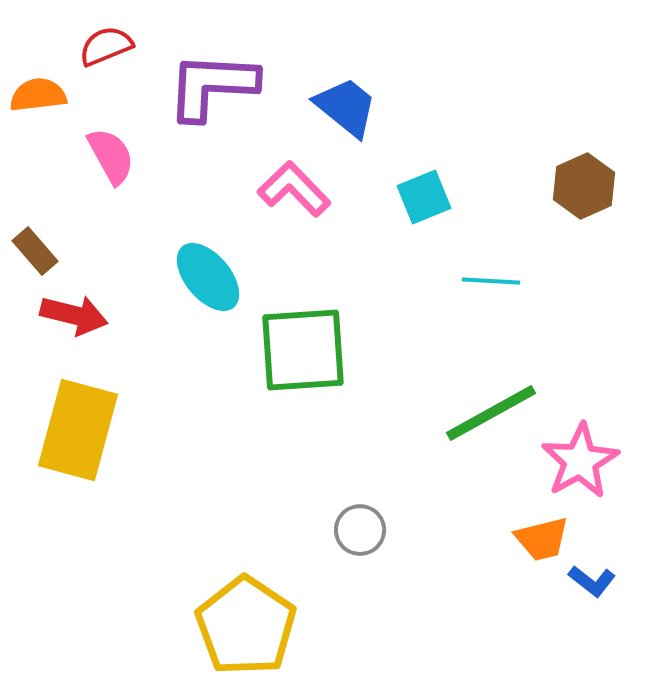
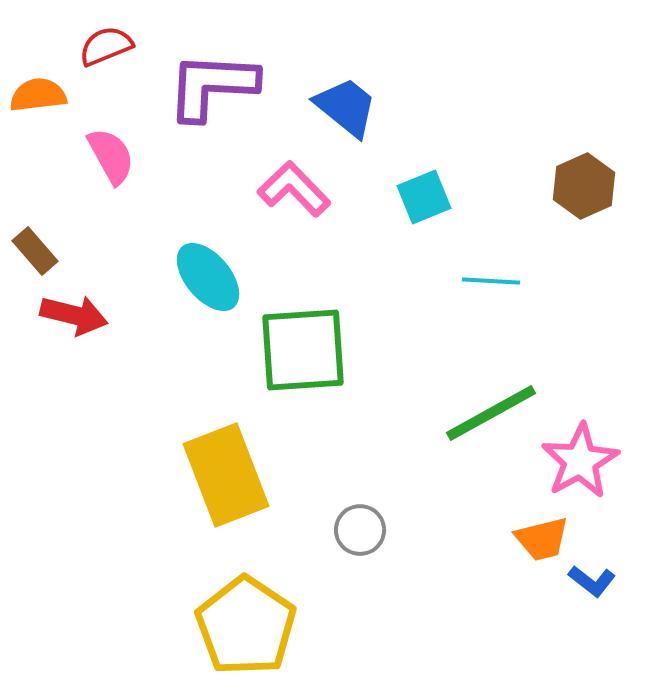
yellow rectangle: moved 148 px right, 45 px down; rotated 36 degrees counterclockwise
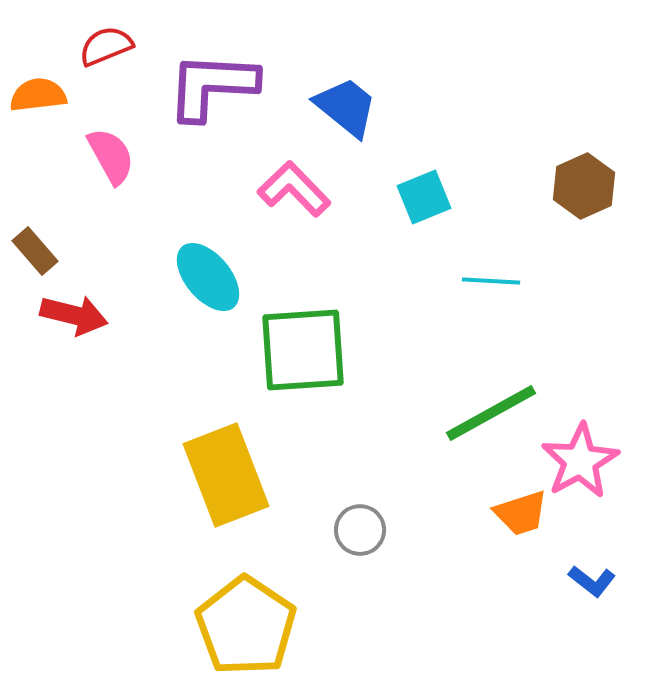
orange trapezoid: moved 21 px left, 26 px up; rotated 4 degrees counterclockwise
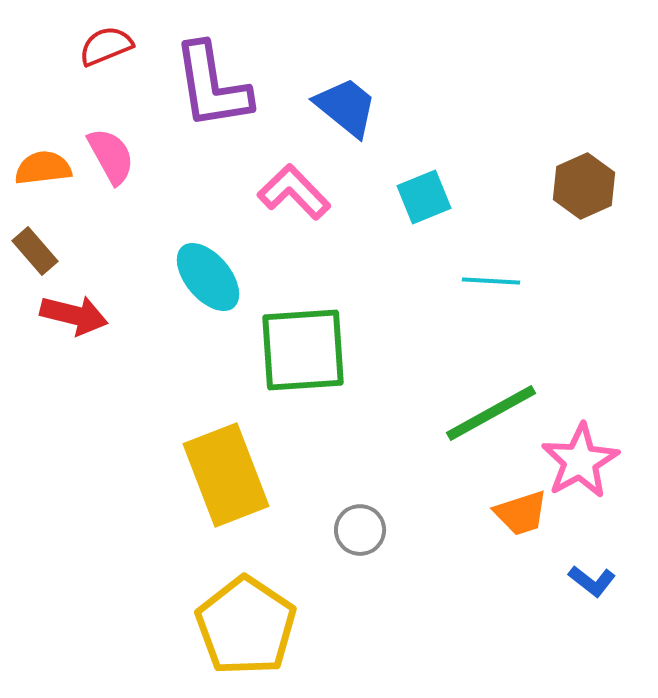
purple L-shape: rotated 102 degrees counterclockwise
orange semicircle: moved 5 px right, 73 px down
pink L-shape: moved 3 px down
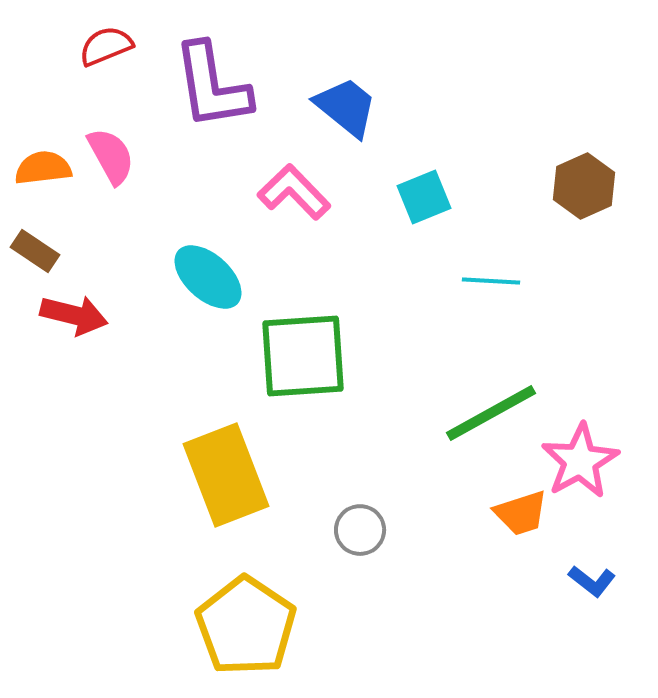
brown rectangle: rotated 15 degrees counterclockwise
cyan ellipse: rotated 8 degrees counterclockwise
green square: moved 6 px down
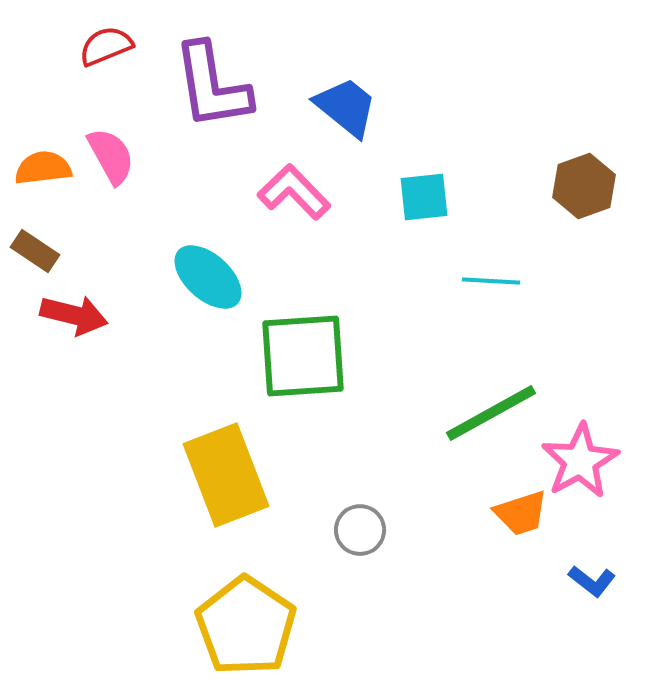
brown hexagon: rotated 4 degrees clockwise
cyan square: rotated 16 degrees clockwise
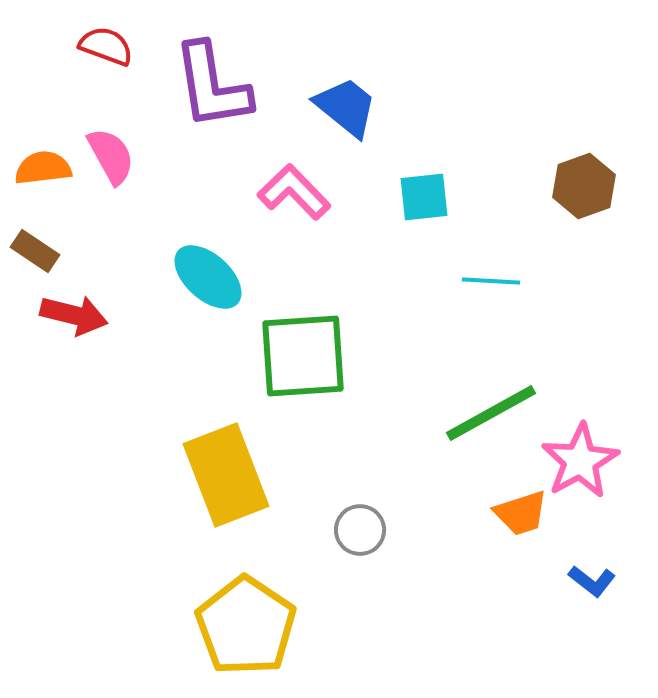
red semicircle: rotated 42 degrees clockwise
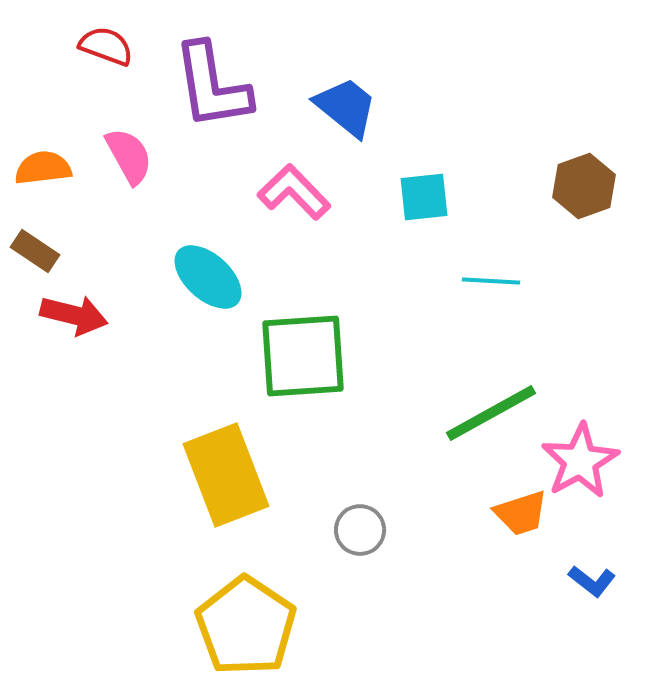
pink semicircle: moved 18 px right
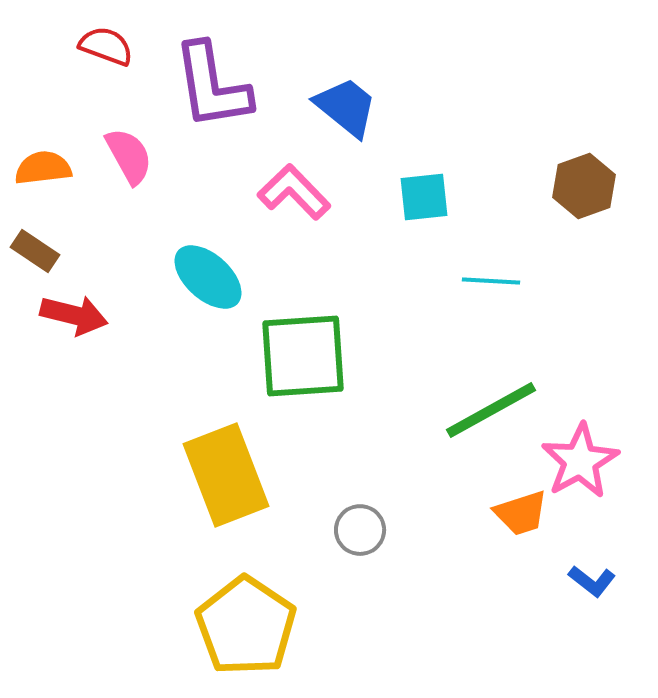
green line: moved 3 px up
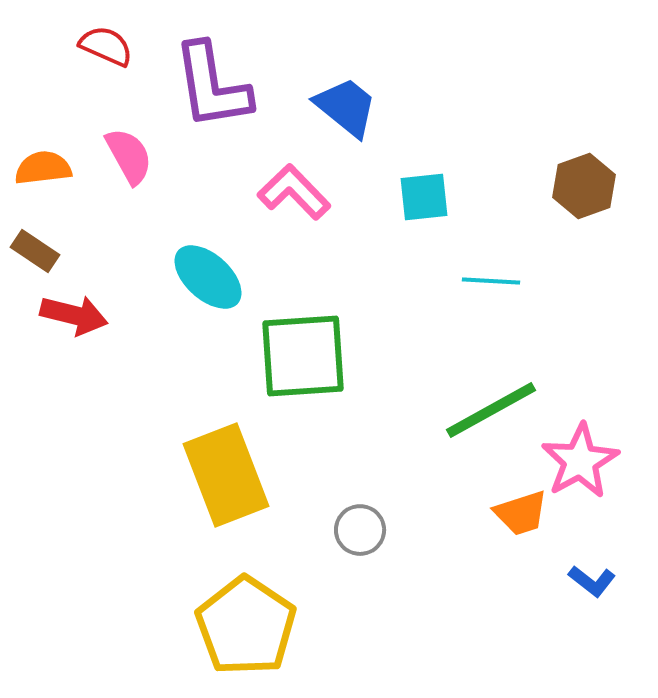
red semicircle: rotated 4 degrees clockwise
